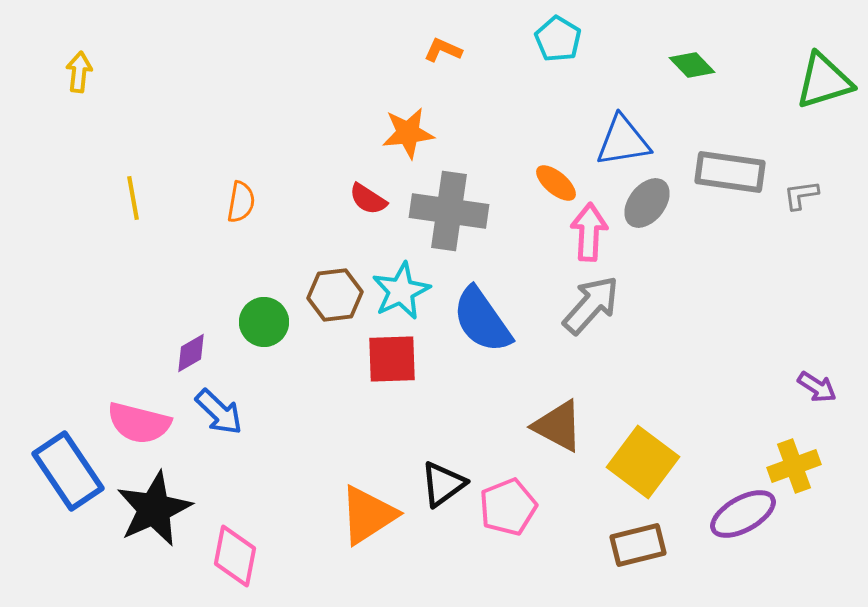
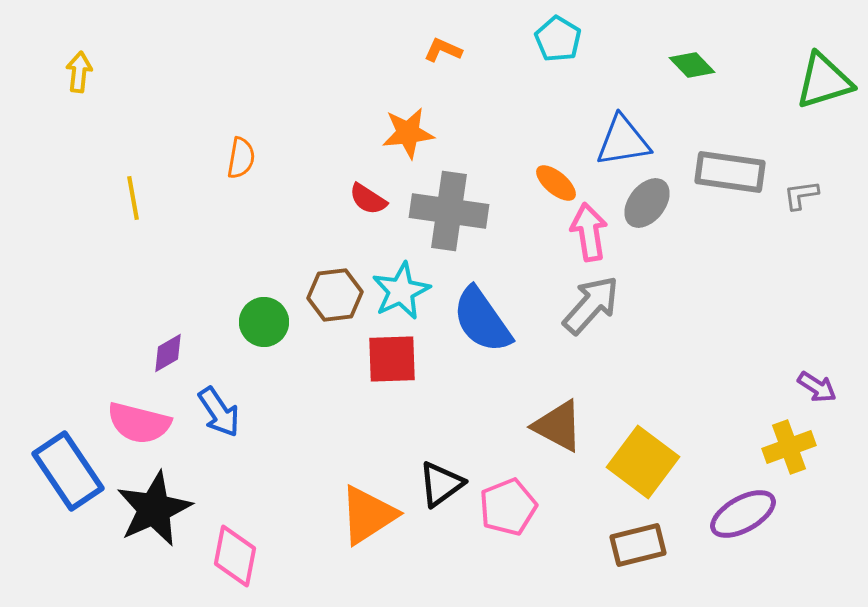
orange semicircle: moved 44 px up
pink arrow: rotated 12 degrees counterclockwise
purple diamond: moved 23 px left
blue arrow: rotated 12 degrees clockwise
yellow cross: moved 5 px left, 19 px up
black triangle: moved 2 px left
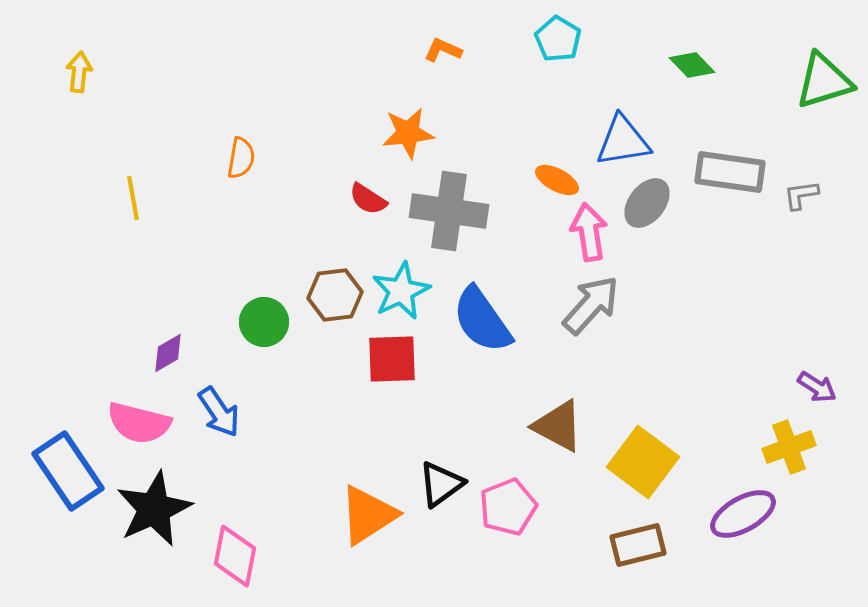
orange ellipse: moved 1 px right, 3 px up; rotated 12 degrees counterclockwise
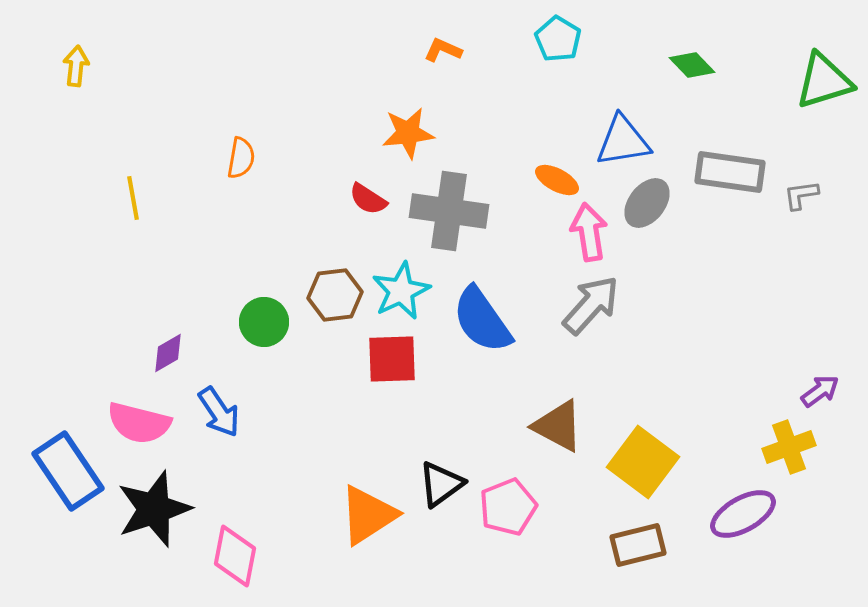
yellow arrow: moved 3 px left, 6 px up
purple arrow: moved 3 px right, 4 px down; rotated 69 degrees counterclockwise
black star: rotated 6 degrees clockwise
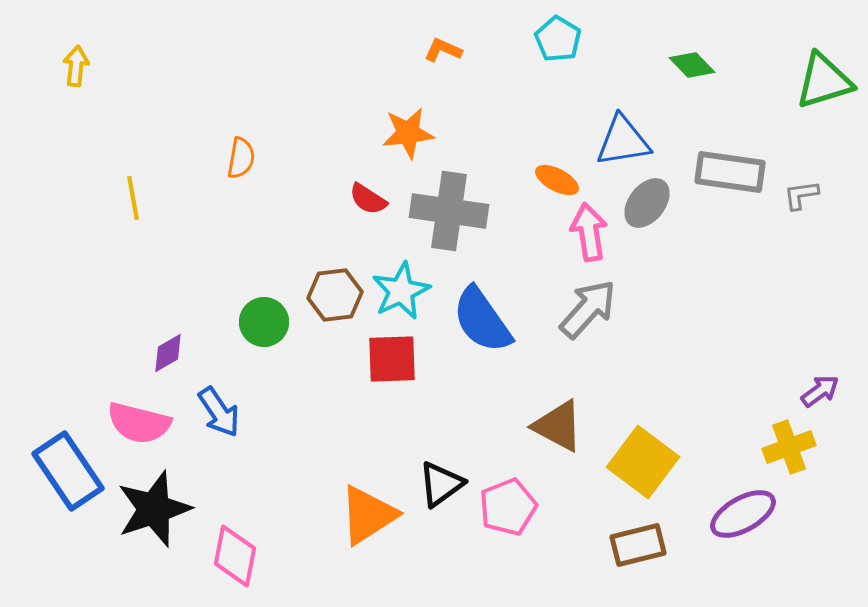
gray arrow: moved 3 px left, 4 px down
